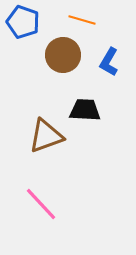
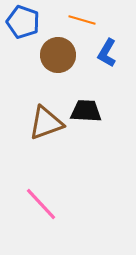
brown circle: moved 5 px left
blue L-shape: moved 2 px left, 9 px up
black trapezoid: moved 1 px right, 1 px down
brown triangle: moved 13 px up
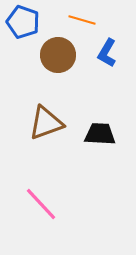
black trapezoid: moved 14 px right, 23 px down
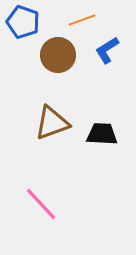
orange line: rotated 36 degrees counterclockwise
blue L-shape: moved 3 px up; rotated 28 degrees clockwise
brown triangle: moved 6 px right
black trapezoid: moved 2 px right
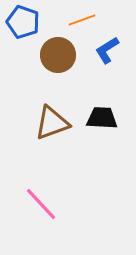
black trapezoid: moved 16 px up
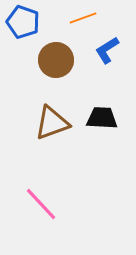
orange line: moved 1 px right, 2 px up
brown circle: moved 2 px left, 5 px down
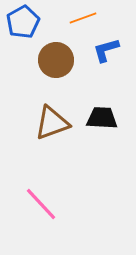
blue pentagon: rotated 24 degrees clockwise
blue L-shape: moved 1 px left; rotated 16 degrees clockwise
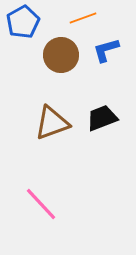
brown circle: moved 5 px right, 5 px up
black trapezoid: rotated 24 degrees counterclockwise
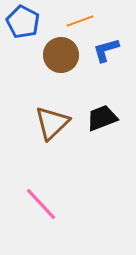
orange line: moved 3 px left, 3 px down
blue pentagon: rotated 16 degrees counterclockwise
brown triangle: rotated 24 degrees counterclockwise
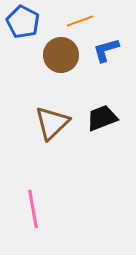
pink line: moved 8 px left, 5 px down; rotated 33 degrees clockwise
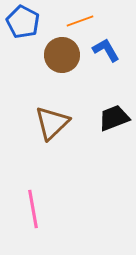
blue L-shape: rotated 76 degrees clockwise
brown circle: moved 1 px right
black trapezoid: moved 12 px right
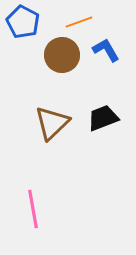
orange line: moved 1 px left, 1 px down
black trapezoid: moved 11 px left
